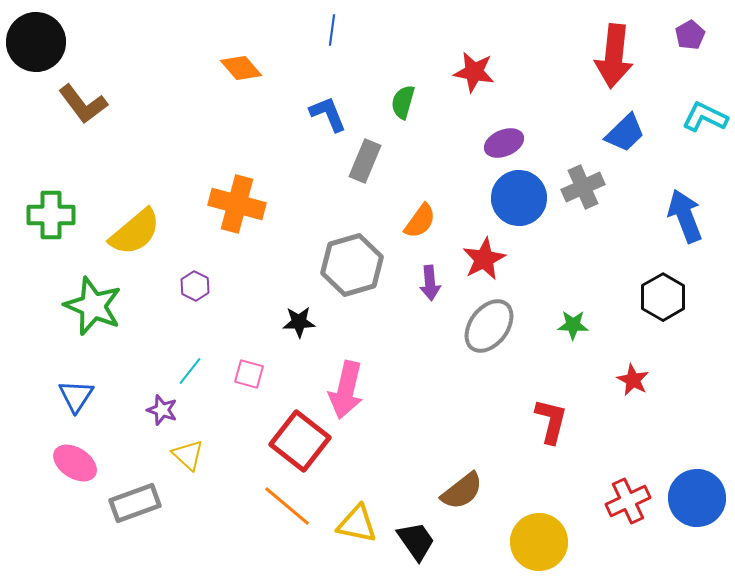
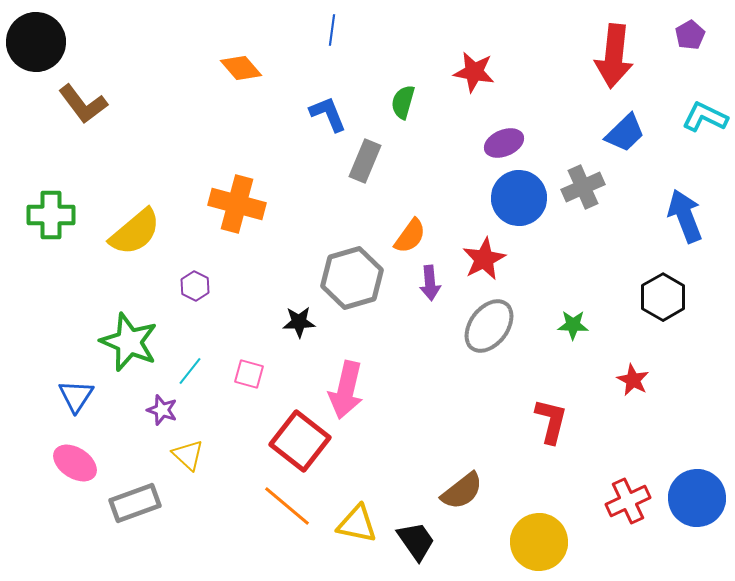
orange semicircle at (420, 221): moved 10 px left, 15 px down
gray hexagon at (352, 265): moved 13 px down
green star at (93, 306): moved 36 px right, 36 px down
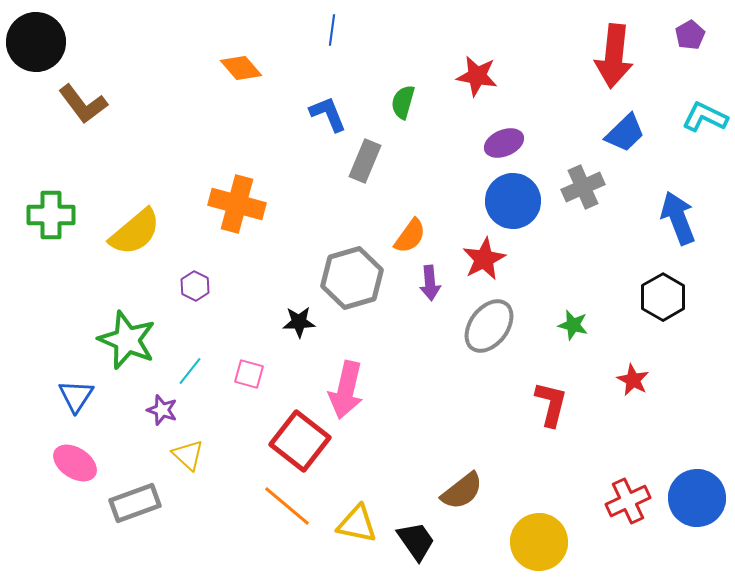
red star at (474, 72): moved 3 px right, 4 px down
blue circle at (519, 198): moved 6 px left, 3 px down
blue arrow at (685, 216): moved 7 px left, 2 px down
green star at (573, 325): rotated 12 degrees clockwise
green star at (129, 342): moved 2 px left, 2 px up
red L-shape at (551, 421): moved 17 px up
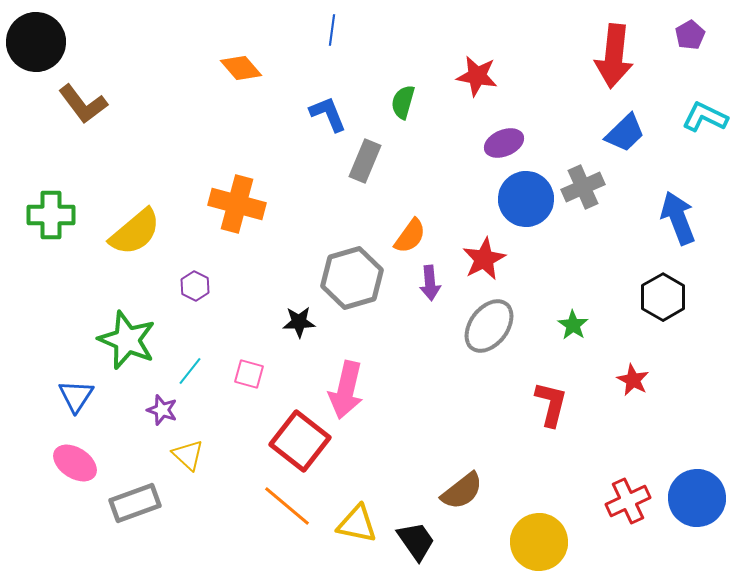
blue circle at (513, 201): moved 13 px right, 2 px up
green star at (573, 325): rotated 20 degrees clockwise
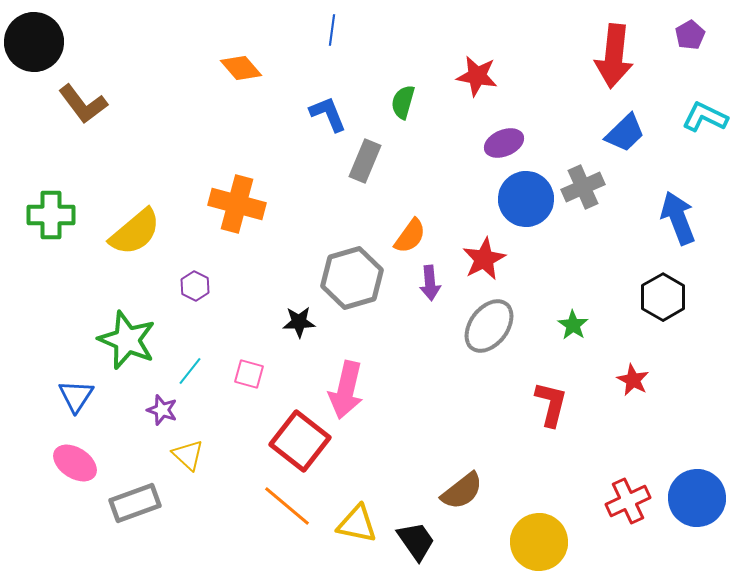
black circle at (36, 42): moved 2 px left
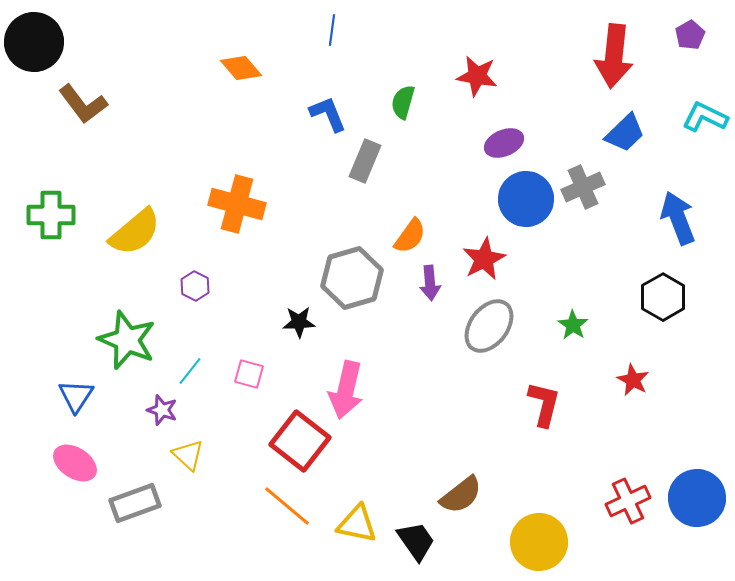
red L-shape at (551, 404): moved 7 px left
brown semicircle at (462, 491): moved 1 px left, 4 px down
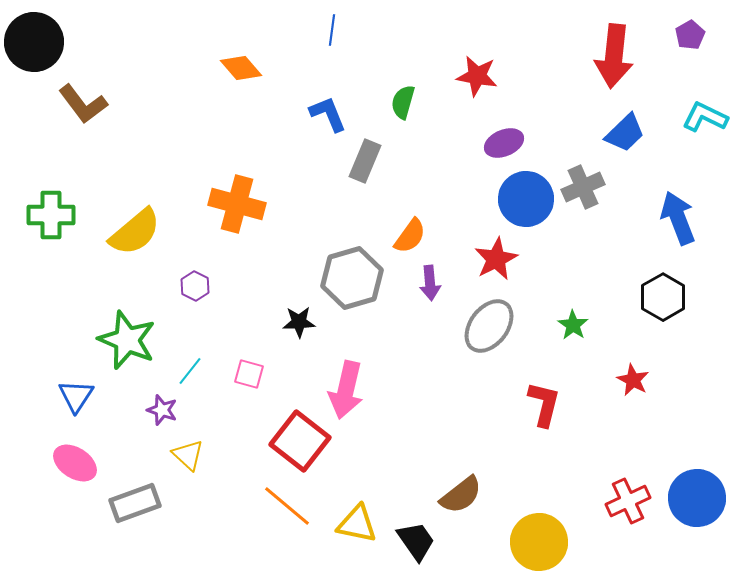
red star at (484, 259): moved 12 px right
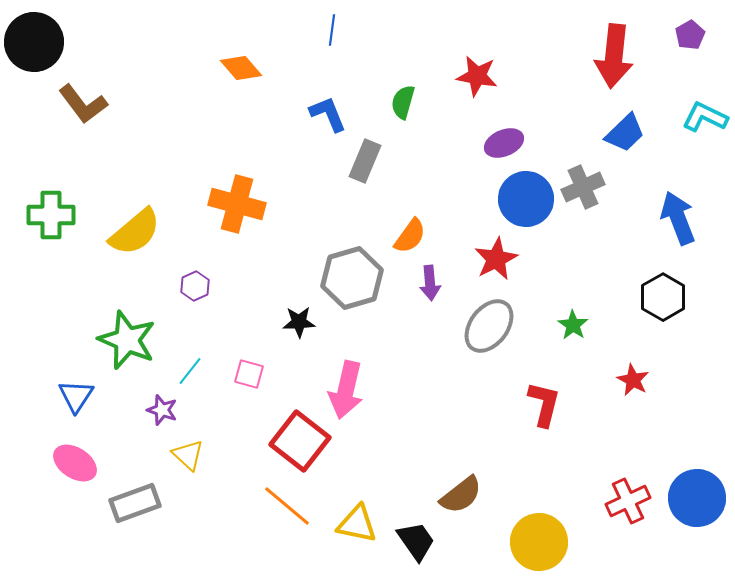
purple hexagon at (195, 286): rotated 8 degrees clockwise
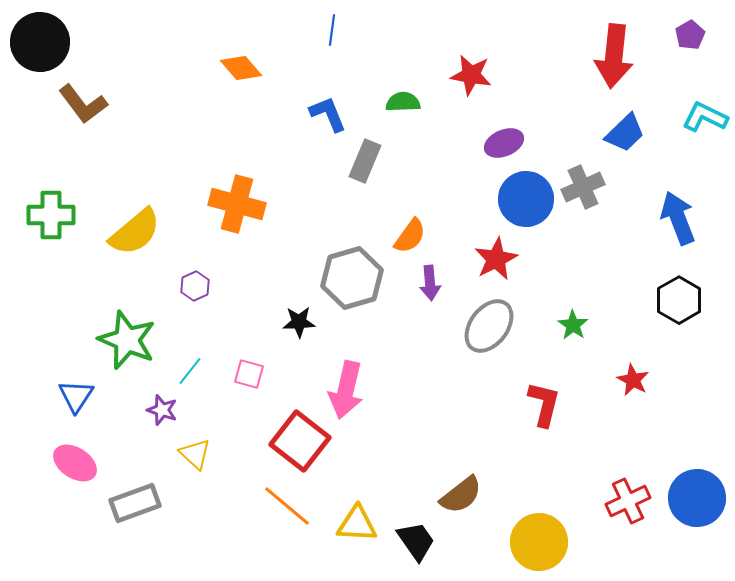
black circle at (34, 42): moved 6 px right
red star at (477, 76): moved 6 px left, 1 px up
green semicircle at (403, 102): rotated 72 degrees clockwise
black hexagon at (663, 297): moved 16 px right, 3 px down
yellow triangle at (188, 455): moved 7 px right, 1 px up
yellow triangle at (357, 524): rotated 9 degrees counterclockwise
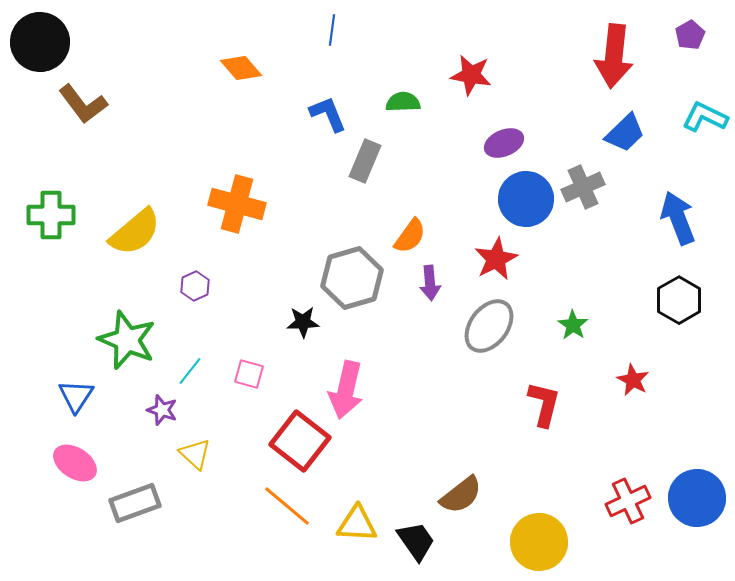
black star at (299, 322): moved 4 px right
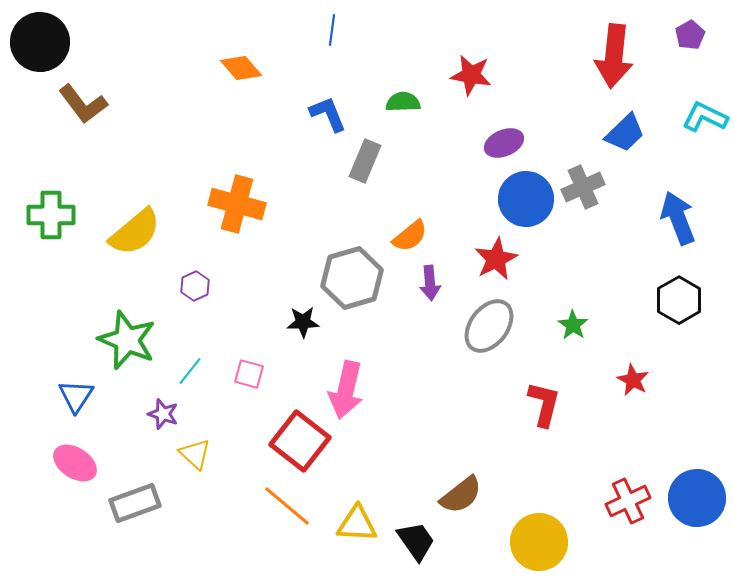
orange semicircle at (410, 236): rotated 15 degrees clockwise
purple star at (162, 410): moved 1 px right, 4 px down
